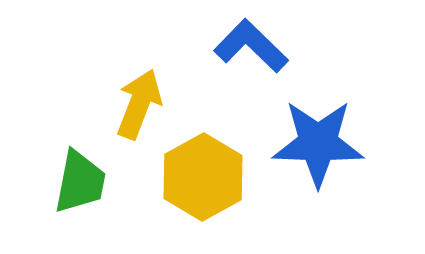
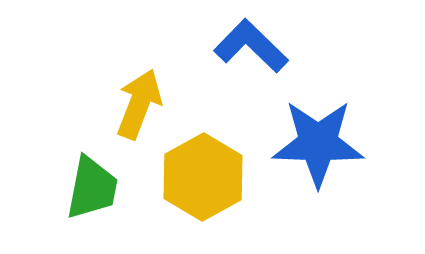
green trapezoid: moved 12 px right, 6 px down
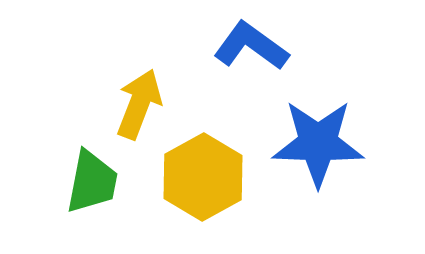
blue L-shape: rotated 8 degrees counterclockwise
green trapezoid: moved 6 px up
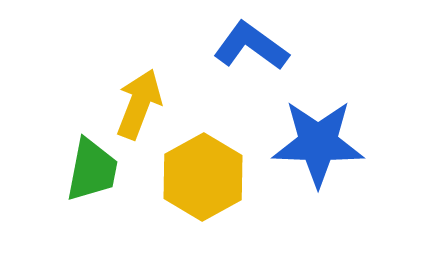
green trapezoid: moved 12 px up
